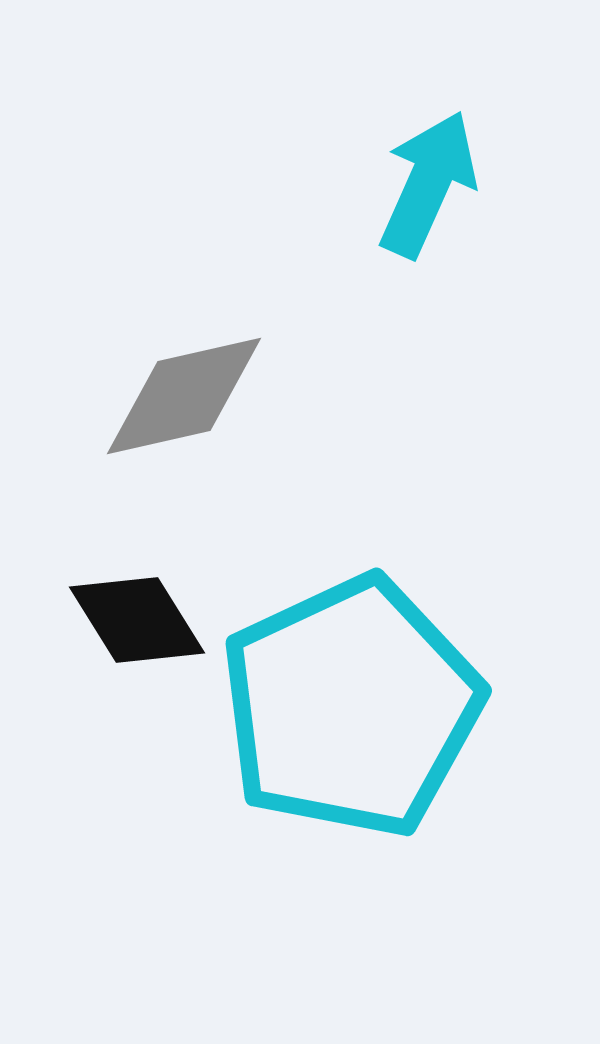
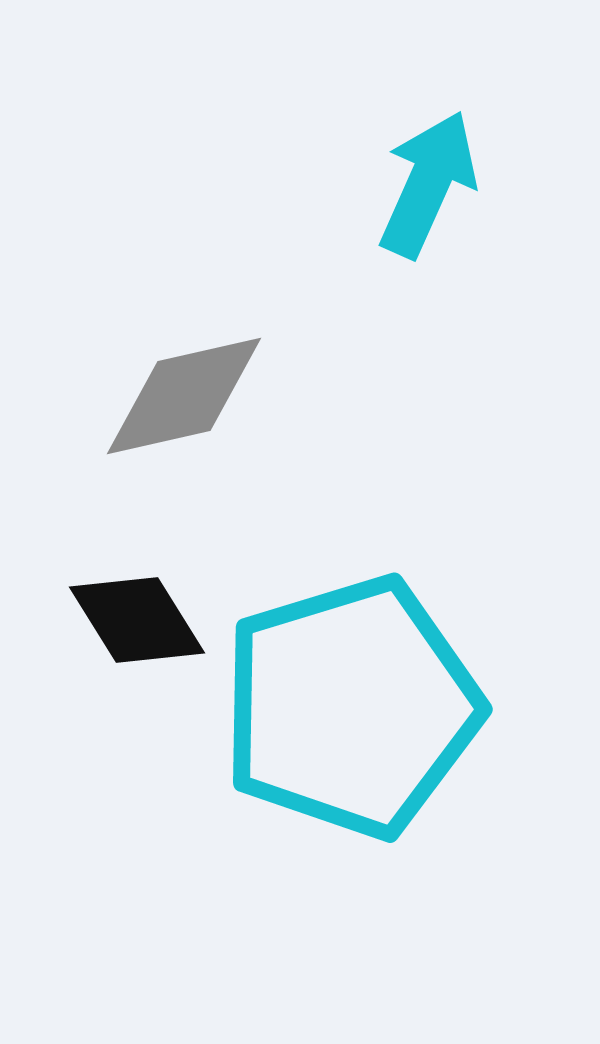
cyan pentagon: rotated 8 degrees clockwise
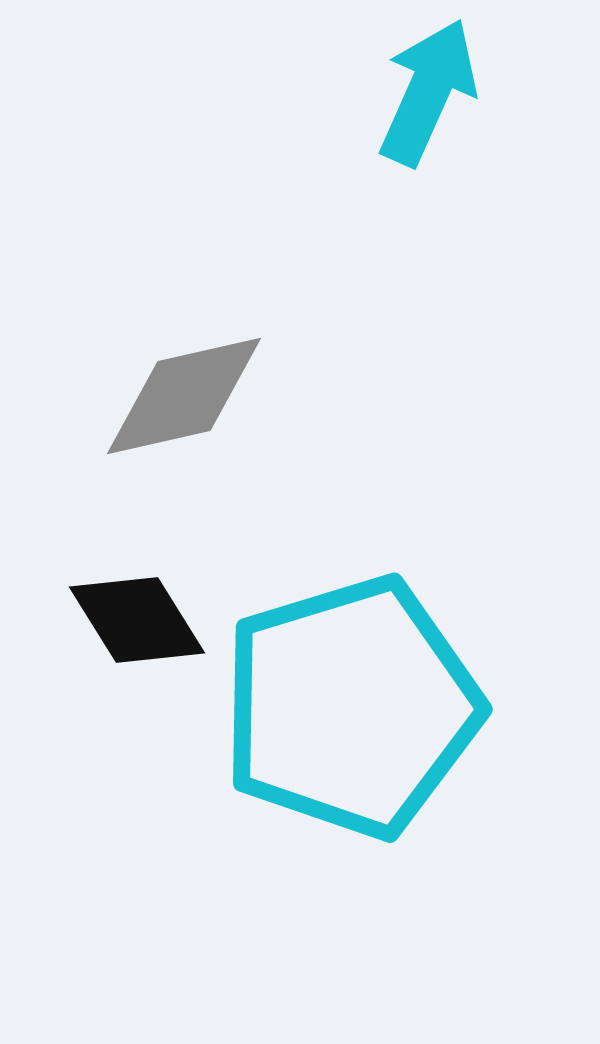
cyan arrow: moved 92 px up
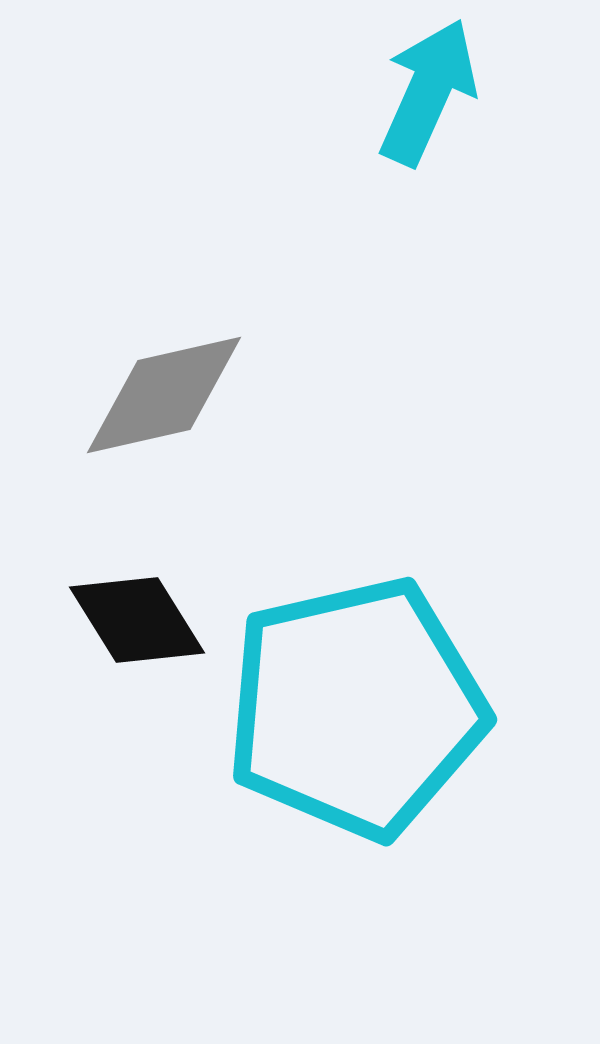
gray diamond: moved 20 px left, 1 px up
cyan pentagon: moved 5 px right, 1 px down; rotated 4 degrees clockwise
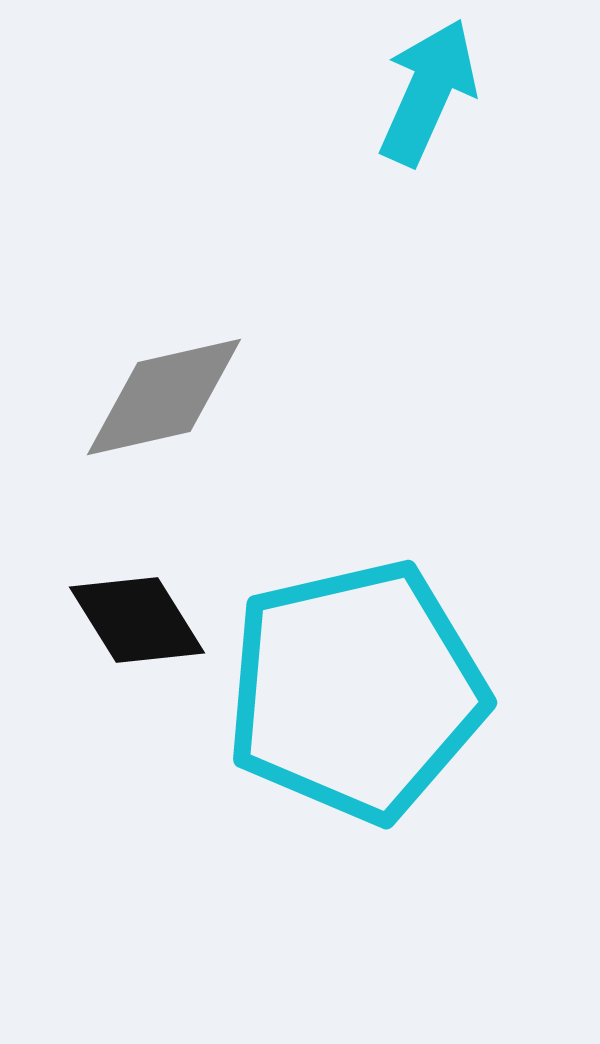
gray diamond: moved 2 px down
cyan pentagon: moved 17 px up
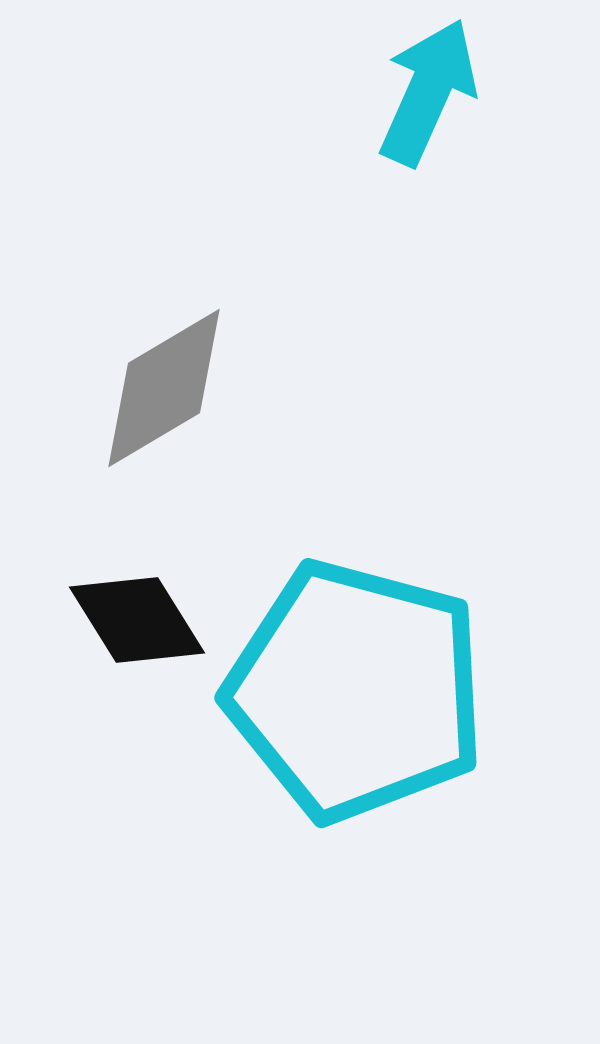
gray diamond: moved 9 px up; rotated 18 degrees counterclockwise
cyan pentagon: rotated 28 degrees clockwise
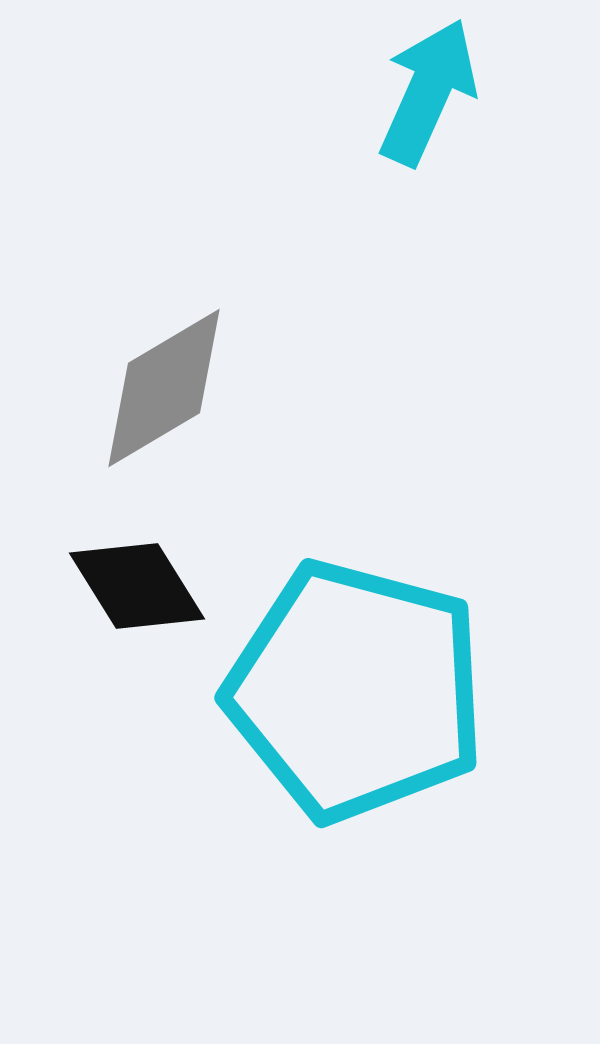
black diamond: moved 34 px up
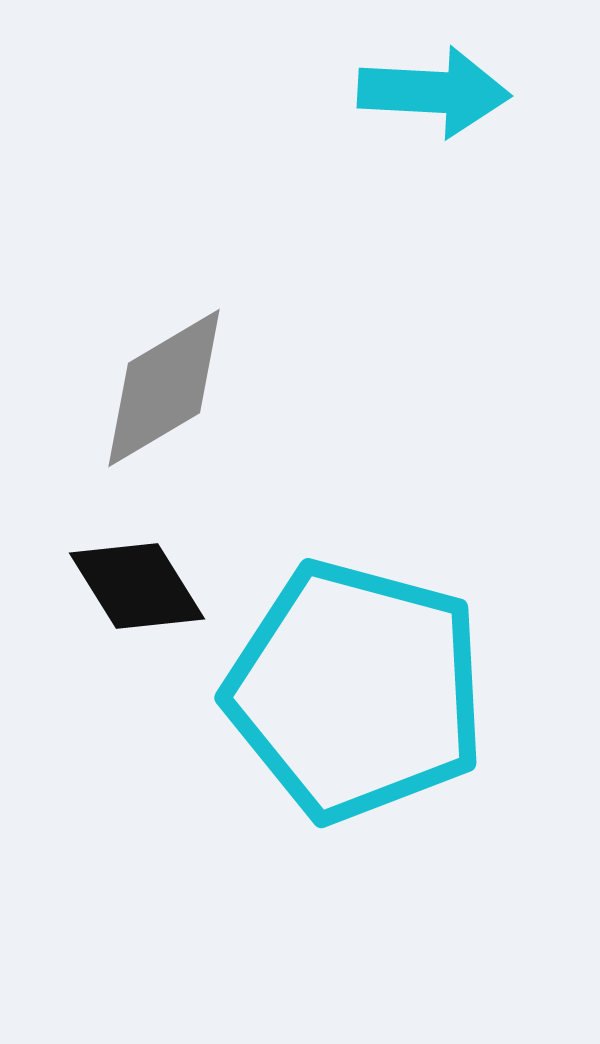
cyan arrow: moved 6 px right; rotated 69 degrees clockwise
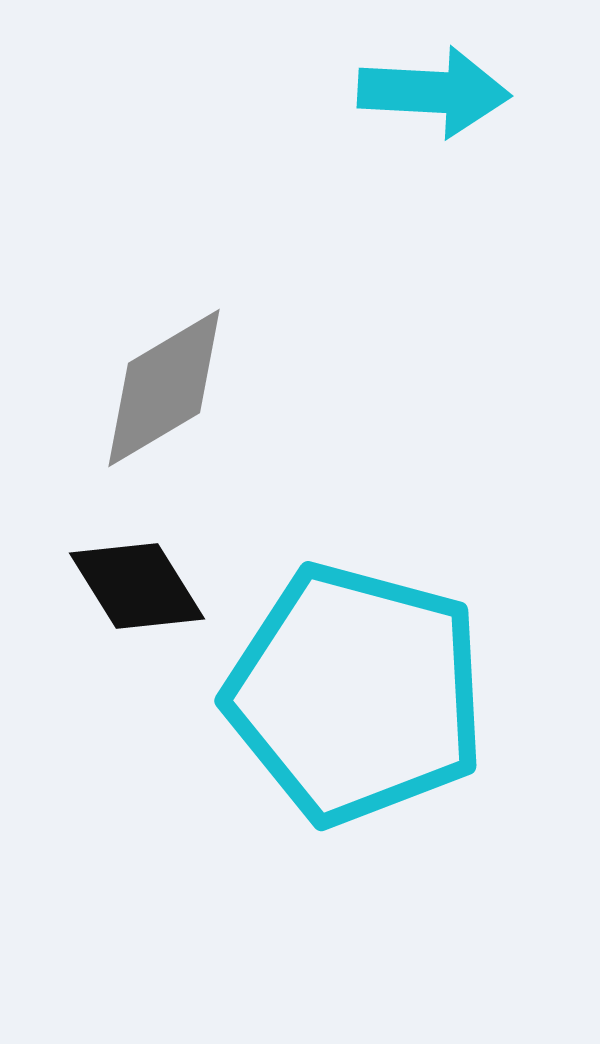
cyan pentagon: moved 3 px down
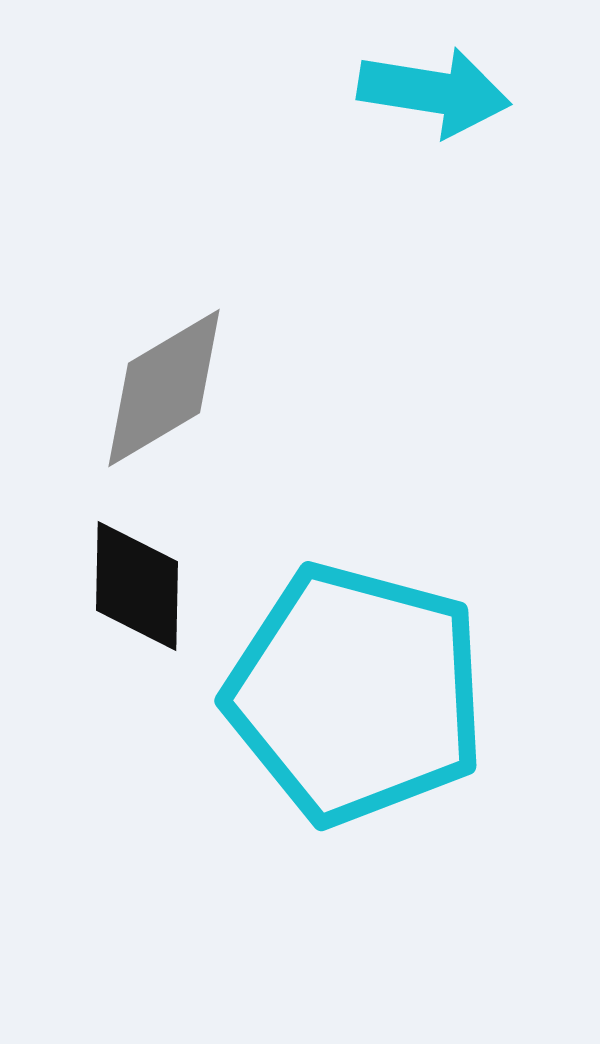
cyan arrow: rotated 6 degrees clockwise
black diamond: rotated 33 degrees clockwise
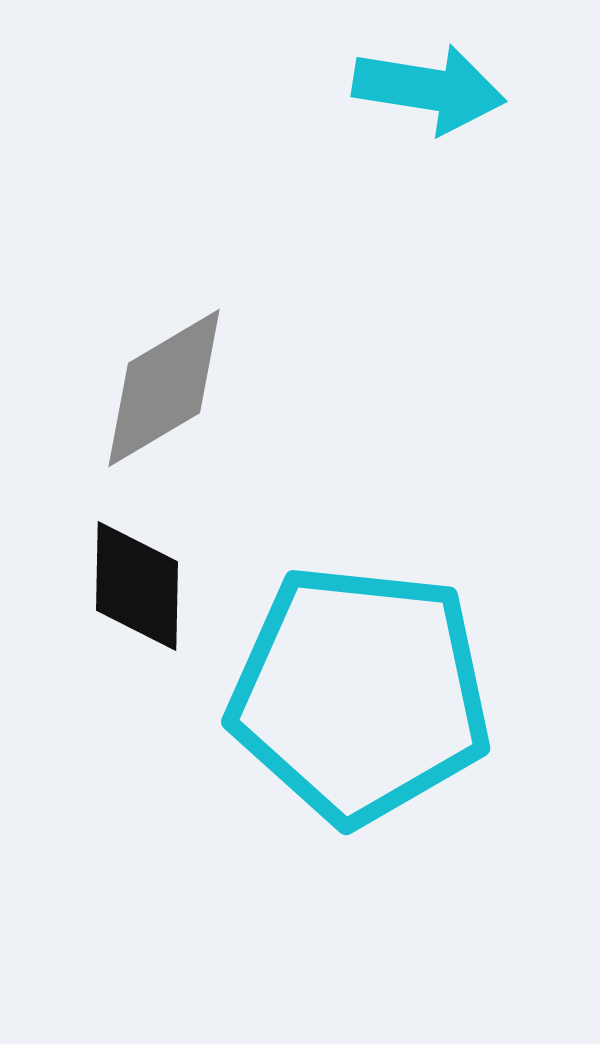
cyan arrow: moved 5 px left, 3 px up
cyan pentagon: moved 4 px right; rotated 9 degrees counterclockwise
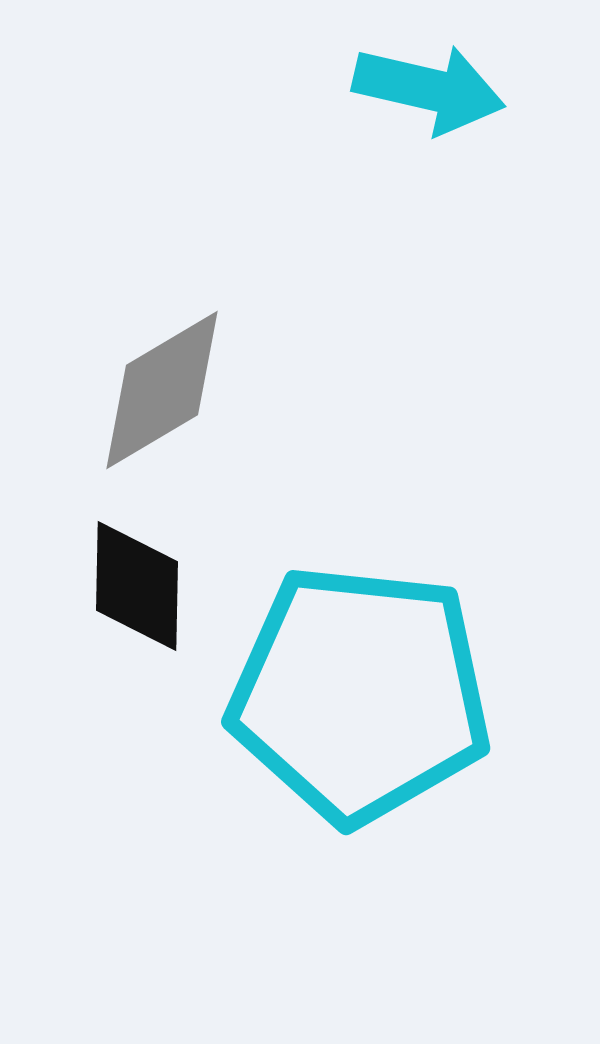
cyan arrow: rotated 4 degrees clockwise
gray diamond: moved 2 px left, 2 px down
